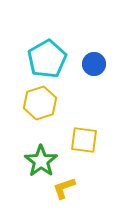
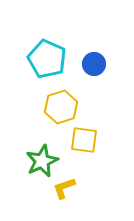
cyan pentagon: rotated 18 degrees counterclockwise
yellow hexagon: moved 21 px right, 4 px down
green star: moved 1 px right; rotated 12 degrees clockwise
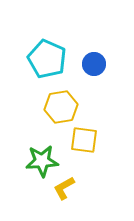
yellow hexagon: rotated 8 degrees clockwise
green star: rotated 20 degrees clockwise
yellow L-shape: rotated 10 degrees counterclockwise
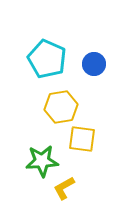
yellow square: moved 2 px left, 1 px up
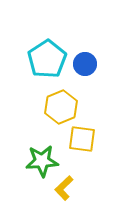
cyan pentagon: rotated 15 degrees clockwise
blue circle: moved 9 px left
yellow hexagon: rotated 12 degrees counterclockwise
yellow L-shape: rotated 15 degrees counterclockwise
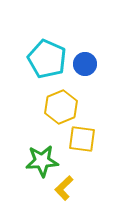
cyan pentagon: rotated 15 degrees counterclockwise
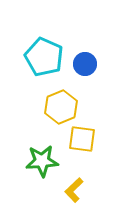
cyan pentagon: moved 3 px left, 2 px up
yellow L-shape: moved 10 px right, 2 px down
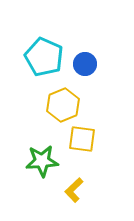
yellow hexagon: moved 2 px right, 2 px up
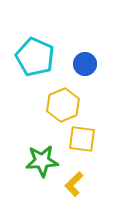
cyan pentagon: moved 9 px left
yellow L-shape: moved 6 px up
